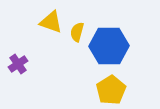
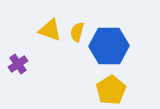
yellow triangle: moved 1 px left, 8 px down
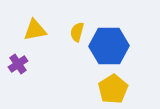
yellow triangle: moved 15 px left; rotated 30 degrees counterclockwise
yellow pentagon: moved 2 px right, 1 px up
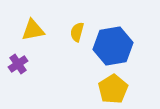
yellow triangle: moved 2 px left
blue hexagon: moved 4 px right; rotated 9 degrees counterclockwise
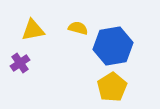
yellow semicircle: moved 1 px right, 4 px up; rotated 90 degrees clockwise
purple cross: moved 2 px right, 1 px up
yellow pentagon: moved 1 px left, 2 px up
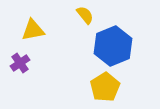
yellow semicircle: moved 7 px right, 13 px up; rotated 36 degrees clockwise
blue hexagon: rotated 12 degrees counterclockwise
yellow pentagon: moved 7 px left
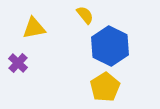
yellow triangle: moved 1 px right, 2 px up
blue hexagon: moved 3 px left; rotated 12 degrees counterclockwise
purple cross: moved 2 px left; rotated 12 degrees counterclockwise
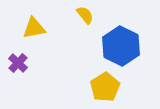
blue hexagon: moved 11 px right
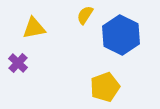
yellow semicircle: rotated 108 degrees counterclockwise
blue hexagon: moved 11 px up
yellow pentagon: rotated 12 degrees clockwise
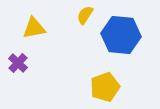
blue hexagon: rotated 21 degrees counterclockwise
